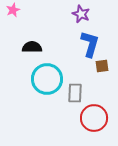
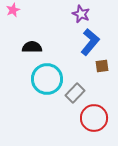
blue L-shape: moved 2 px up; rotated 24 degrees clockwise
gray rectangle: rotated 42 degrees clockwise
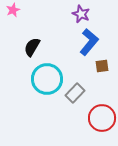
blue L-shape: moved 1 px left
black semicircle: rotated 60 degrees counterclockwise
red circle: moved 8 px right
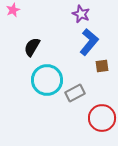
cyan circle: moved 1 px down
gray rectangle: rotated 18 degrees clockwise
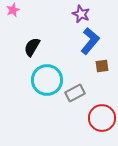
blue L-shape: moved 1 px right, 1 px up
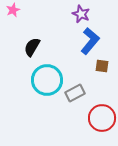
brown square: rotated 16 degrees clockwise
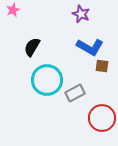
blue L-shape: moved 6 px down; rotated 80 degrees clockwise
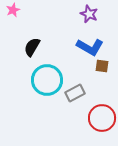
purple star: moved 8 px right
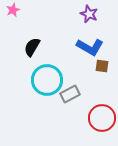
gray rectangle: moved 5 px left, 1 px down
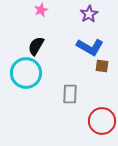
pink star: moved 28 px right
purple star: rotated 18 degrees clockwise
black semicircle: moved 4 px right, 1 px up
cyan circle: moved 21 px left, 7 px up
gray rectangle: rotated 60 degrees counterclockwise
red circle: moved 3 px down
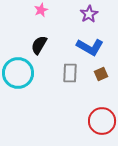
black semicircle: moved 3 px right, 1 px up
brown square: moved 1 px left, 8 px down; rotated 32 degrees counterclockwise
cyan circle: moved 8 px left
gray rectangle: moved 21 px up
